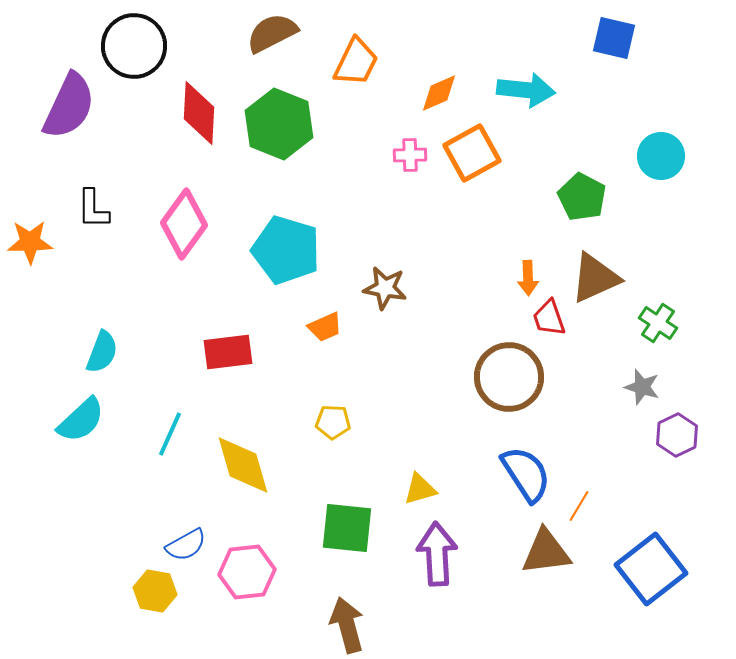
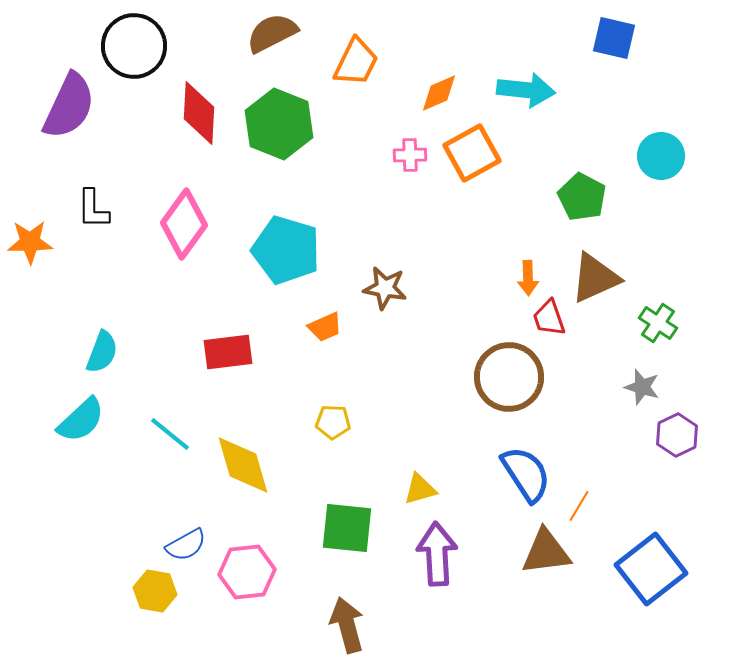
cyan line at (170, 434): rotated 75 degrees counterclockwise
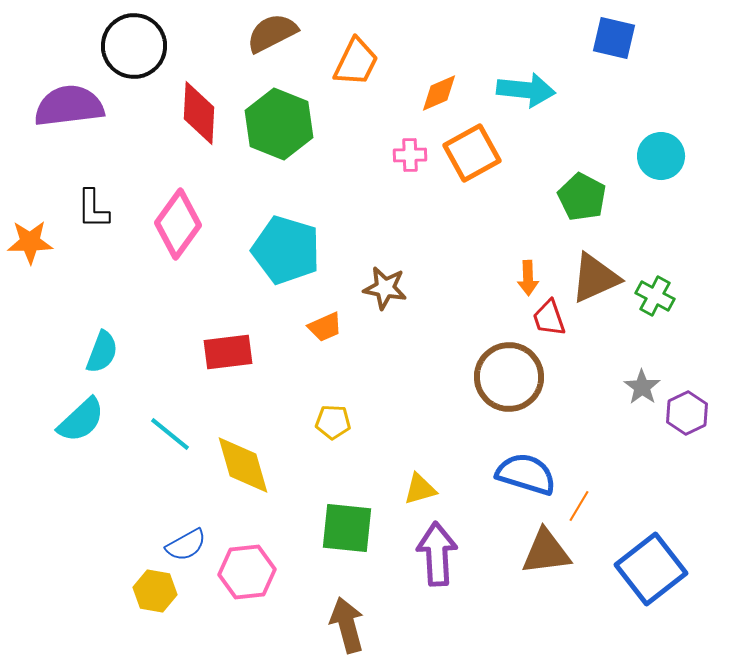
purple semicircle at (69, 106): rotated 122 degrees counterclockwise
pink diamond at (184, 224): moved 6 px left
green cross at (658, 323): moved 3 px left, 27 px up; rotated 6 degrees counterclockwise
gray star at (642, 387): rotated 18 degrees clockwise
purple hexagon at (677, 435): moved 10 px right, 22 px up
blue semicircle at (526, 474): rotated 40 degrees counterclockwise
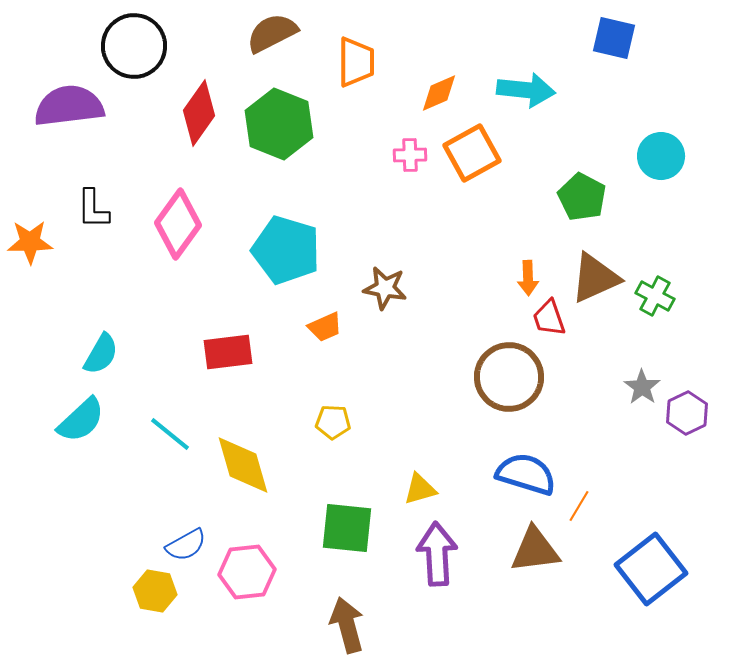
orange trapezoid at (356, 62): rotated 26 degrees counterclockwise
red diamond at (199, 113): rotated 32 degrees clockwise
cyan semicircle at (102, 352): moved 1 px left, 2 px down; rotated 9 degrees clockwise
brown triangle at (546, 552): moved 11 px left, 2 px up
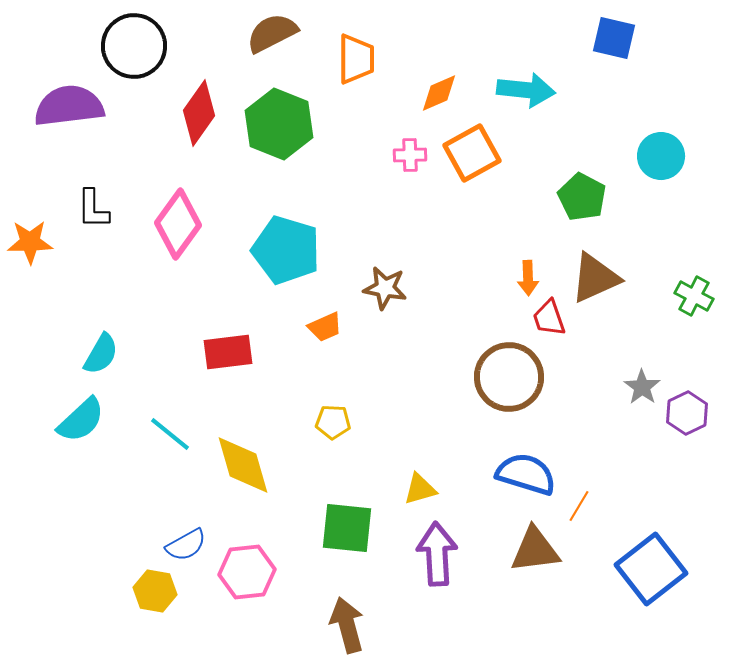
orange trapezoid at (356, 62): moved 3 px up
green cross at (655, 296): moved 39 px right
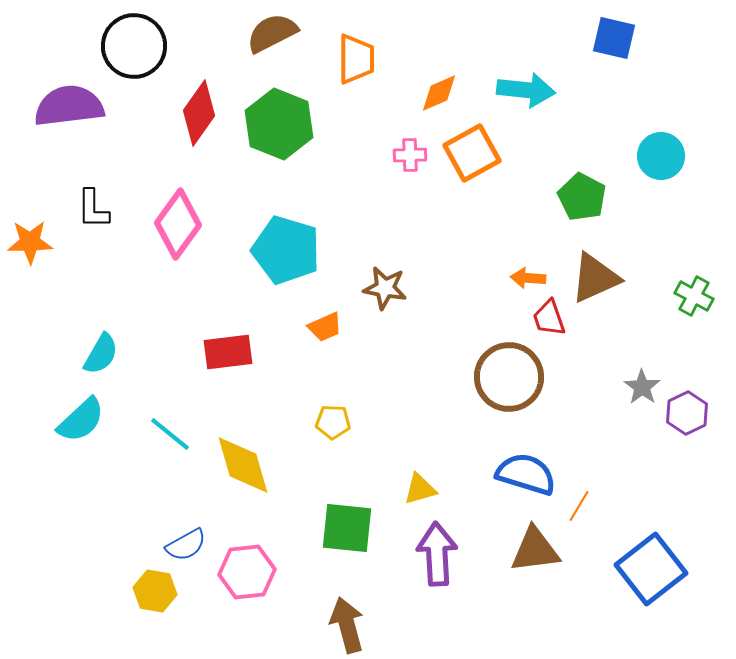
orange arrow at (528, 278): rotated 96 degrees clockwise
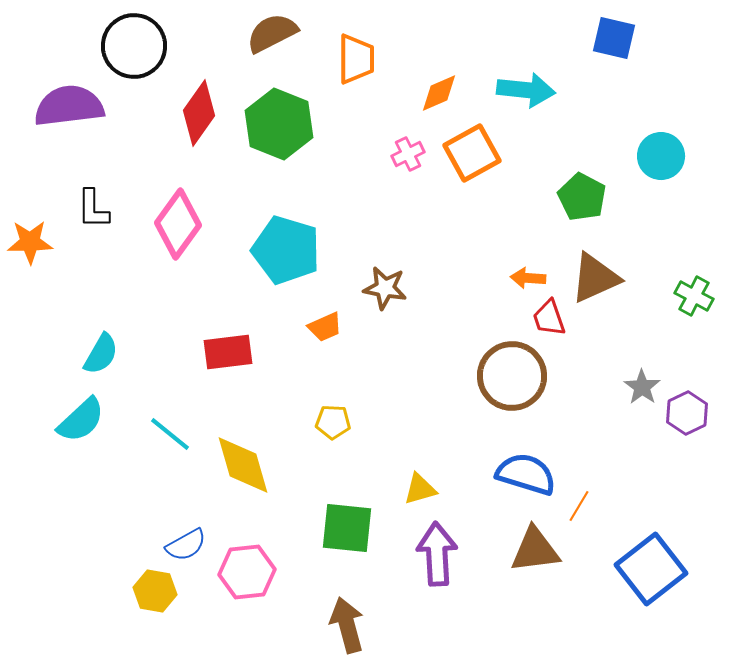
pink cross at (410, 155): moved 2 px left, 1 px up; rotated 24 degrees counterclockwise
brown circle at (509, 377): moved 3 px right, 1 px up
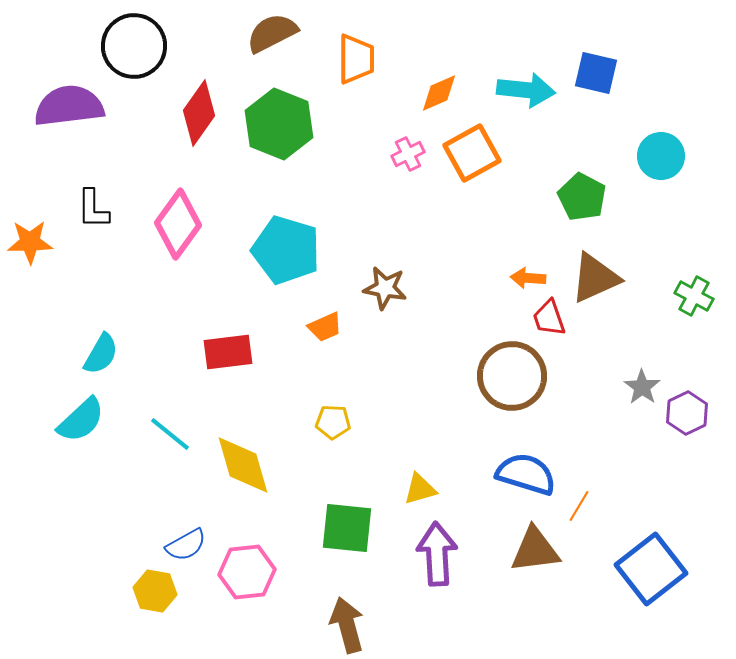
blue square at (614, 38): moved 18 px left, 35 px down
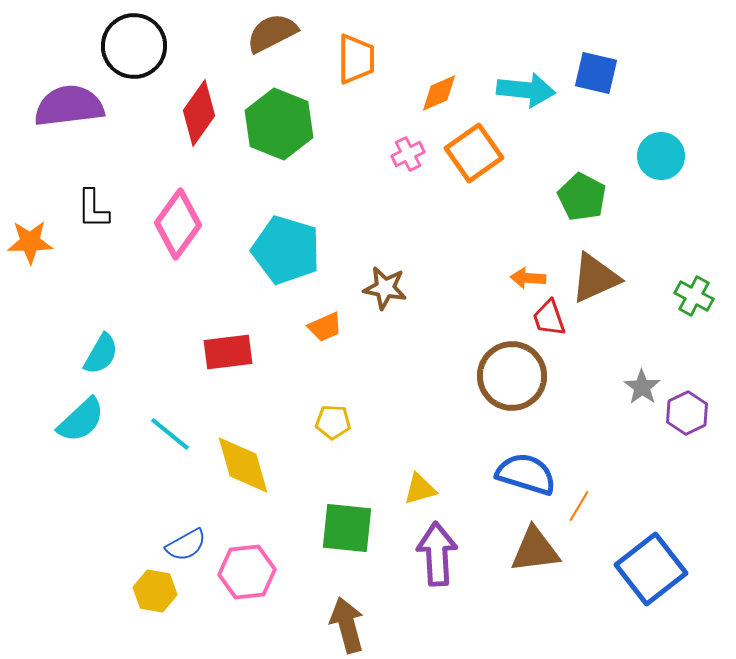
orange square at (472, 153): moved 2 px right; rotated 6 degrees counterclockwise
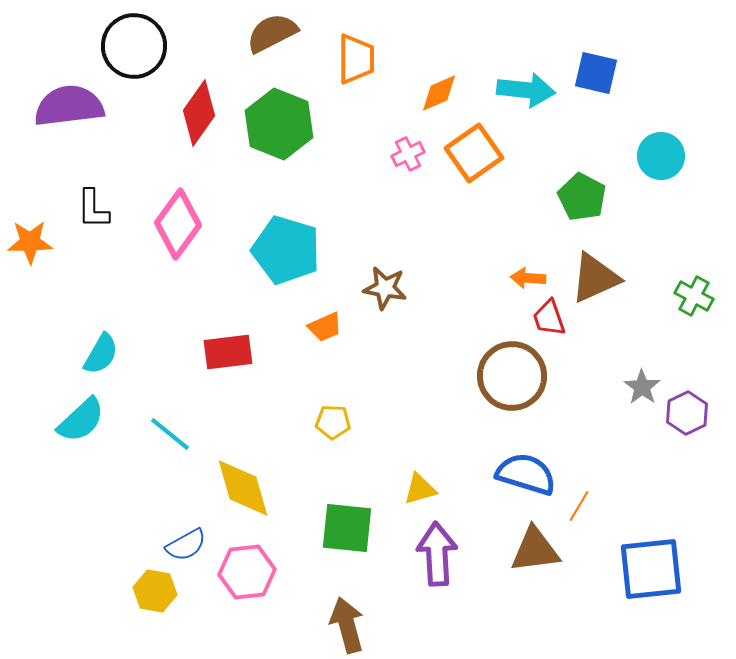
yellow diamond at (243, 465): moved 23 px down
blue square at (651, 569): rotated 32 degrees clockwise
